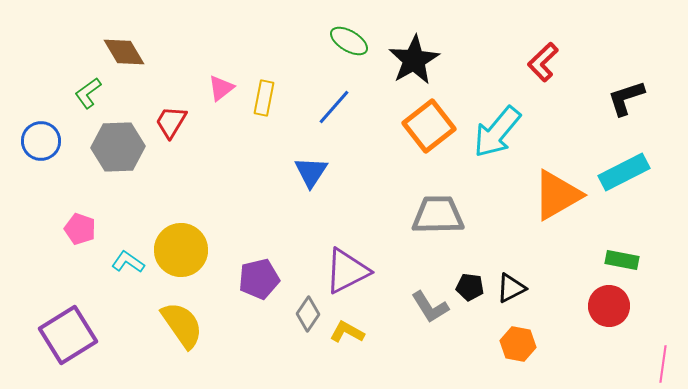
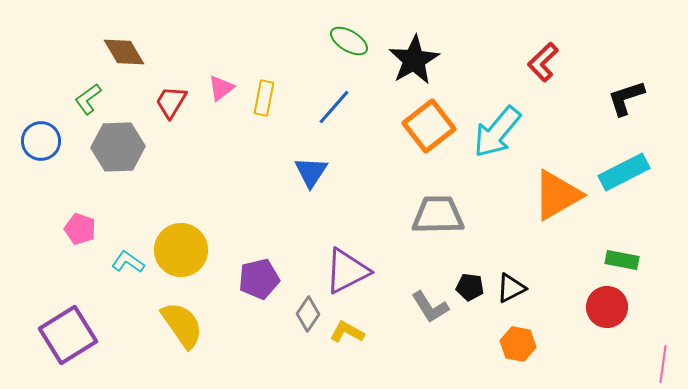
green L-shape: moved 6 px down
red trapezoid: moved 20 px up
red circle: moved 2 px left, 1 px down
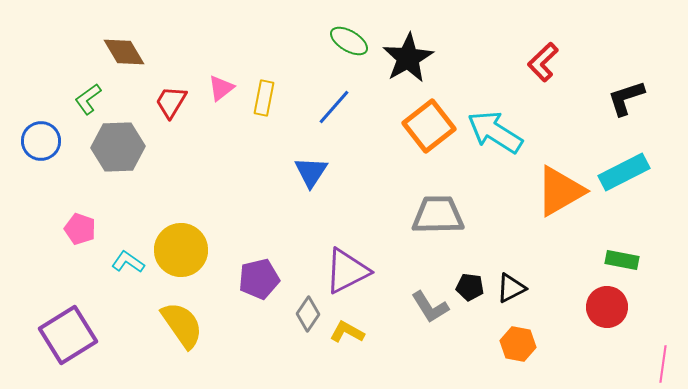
black star: moved 6 px left, 2 px up
cyan arrow: moved 2 px left; rotated 82 degrees clockwise
orange triangle: moved 3 px right, 4 px up
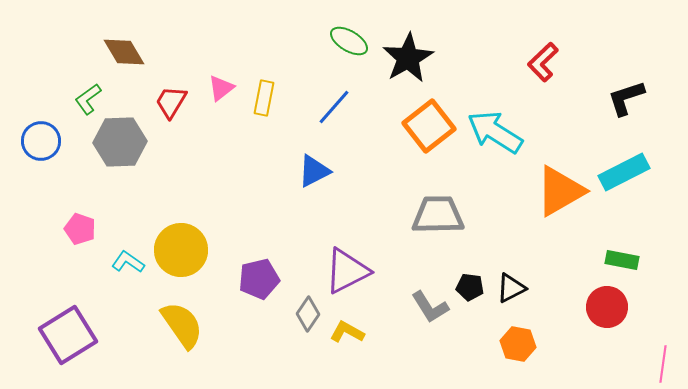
gray hexagon: moved 2 px right, 5 px up
blue triangle: moved 3 px right, 1 px up; rotated 30 degrees clockwise
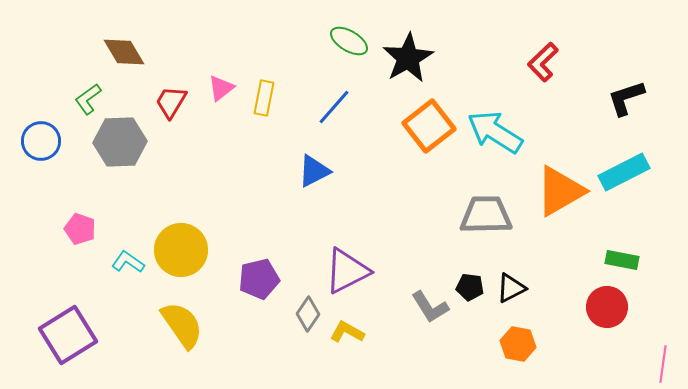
gray trapezoid: moved 48 px right
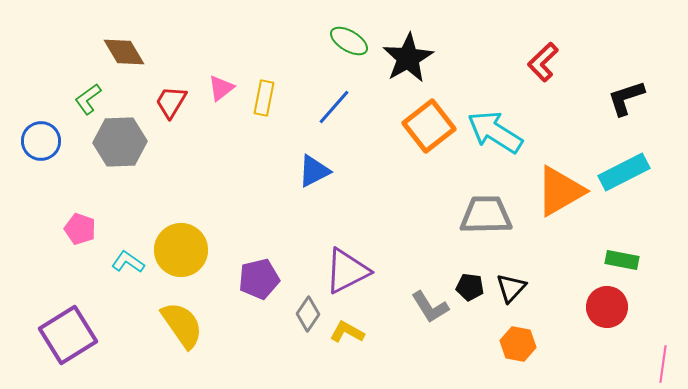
black triangle: rotated 20 degrees counterclockwise
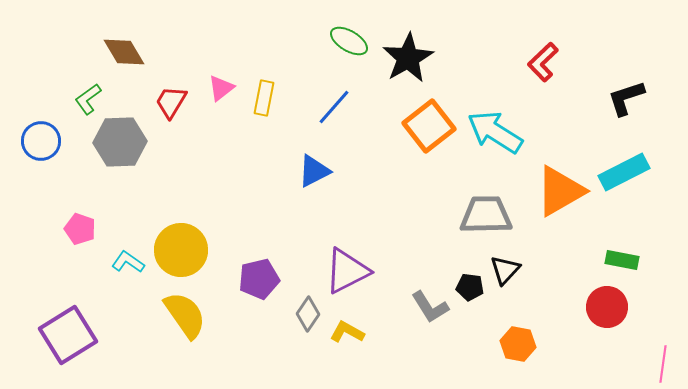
black triangle: moved 6 px left, 18 px up
yellow semicircle: moved 3 px right, 10 px up
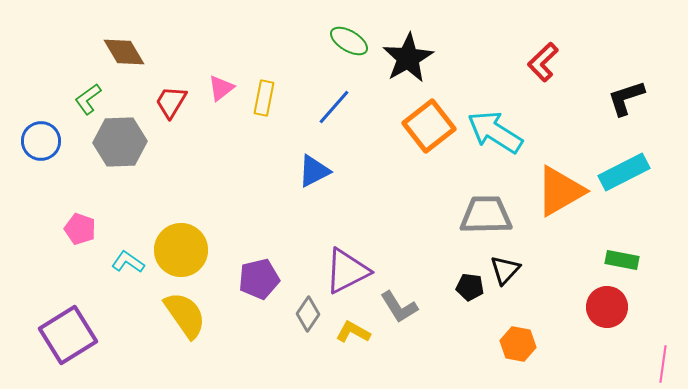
gray L-shape: moved 31 px left
yellow L-shape: moved 6 px right
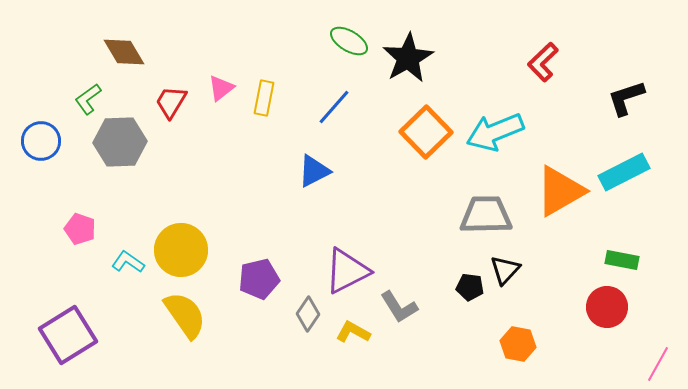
orange square: moved 3 px left, 6 px down; rotated 6 degrees counterclockwise
cyan arrow: rotated 54 degrees counterclockwise
pink line: moved 5 px left; rotated 21 degrees clockwise
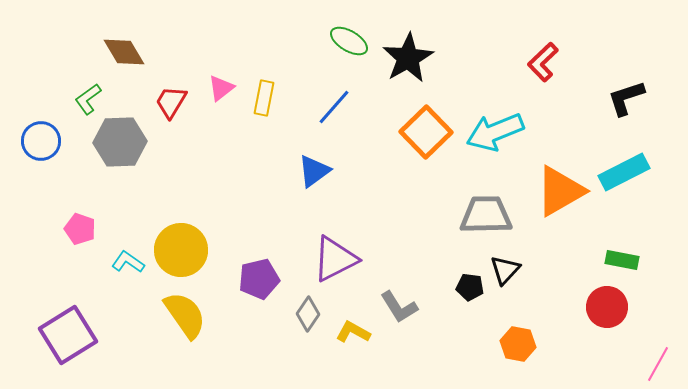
blue triangle: rotated 9 degrees counterclockwise
purple triangle: moved 12 px left, 12 px up
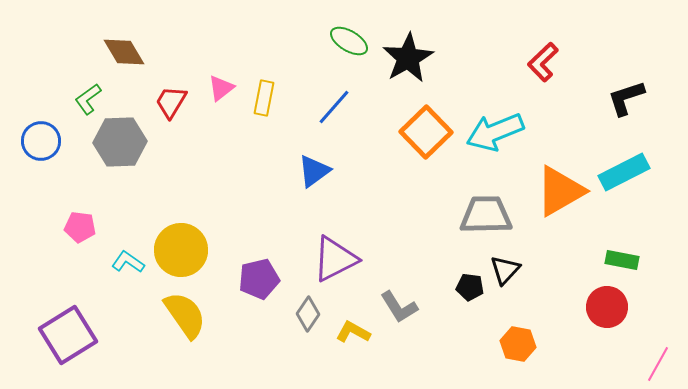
pink pentagon: moved 2 px up; rotated 12 degrees counterclockwise
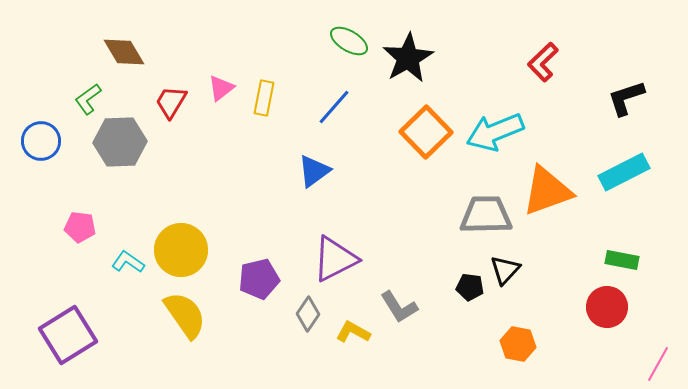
orange triangle: moved 13 px left; rotated 10 degrees clockwise
